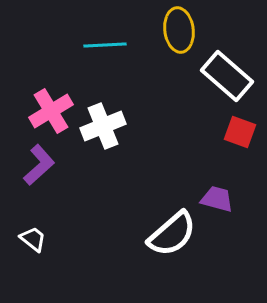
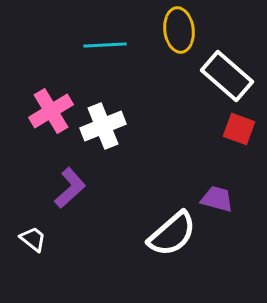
red square: moved 1 px left, 3 px up
purple L-shape: moved 31 px right, 23 px down
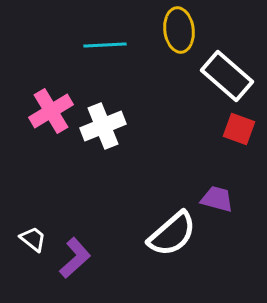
purple L-shape: moved 5 px right, 70 px down
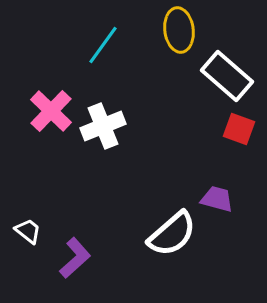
cyan line: moved 2 px left; rotated 51 degrees counterclockwise
pink cross: rotated 15 degrees counterclockwise
white trapezoid: moved 5 px left, 8 px up
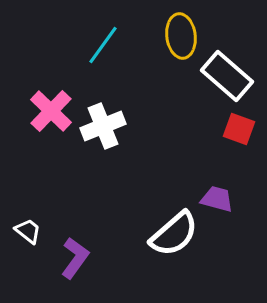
yellow ellipse: moved 2 px right, 6 px down
white semicircle: moved 2 px right
purple L-shape: rotated 12 degrees counterclockwise
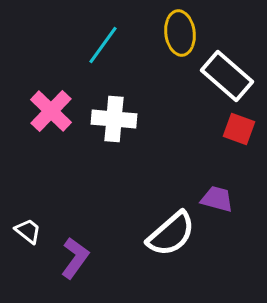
yellow ellipse: moved 1 px left, 3 px up
white cross: moved 11 px right, 7 px up; rotated 27 degrees clockwise
white semicircle: moved 3 px left
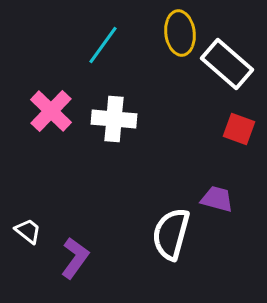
white rectangle: moved 12 px up
white semicircle: rotated 146 degrees clockwise
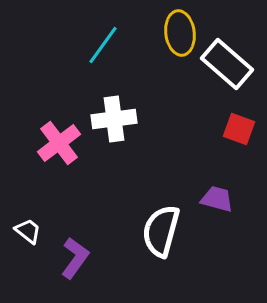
pink cross: moved 8 px right, 32 px down; rotated 9 degrees clockwise
white cross: rotated 12 degrees counterclockwise
white semicircle: moved 10 px left, 3 px up
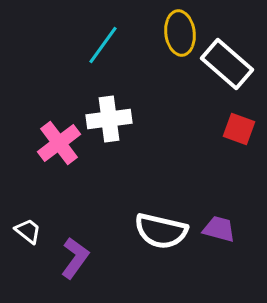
white cross: moved 5 px left
purple trapezoid: moved 2 px right, 30 px down
white semicircle: rotated 92 degrees counterclockwise
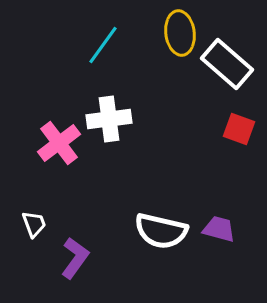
white trapezoid: moved 6 px right, 7 px up; rotated 32 degrees clockwise
